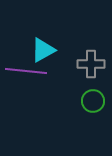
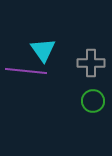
cyan triangle: rotated 36 degrees counterclockwise
gray cross: moved 1 px up
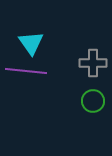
cyan triangle: moved 12 px left, 7 px up
gray cross: moved 2 px right
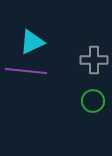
cyan triangle: moved 1 px right, 1 px up; rotated 40 degrees clockwise
gray cross: moved 1 px right, 3 px up
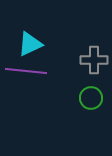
cyan triangle: moved 2 px left, 2 px down
green circle: moved 2 px left, 3 px up
